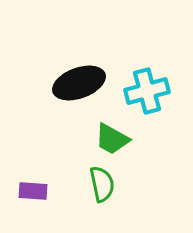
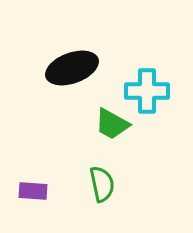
black ellipse: moved 7 px left, 15 px up
cyan cross: rotated 15 degrees clockwise
green trapezoid: moved 15 px up
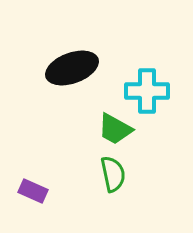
green trapezoid: moved 3 px right, 5 px down
green semicircle: moved 11 px right, 10 px up
purple rectangle: rotated 20 degrees clockwise
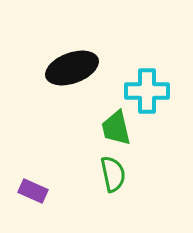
green trapezoid: moved 1 px right, 1 px up; rotated 48 degrees clockwise
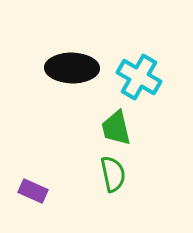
black ellipse: rotated 21 degrees clockwise
cyan cross: moved 8 px left, 14 px up; rotated 30 degrees clockwise
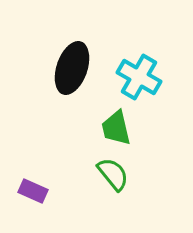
black ellipse: rotated 72 degrees counterclockwise
green semicircle: rotated 27 degrees counterclockwise
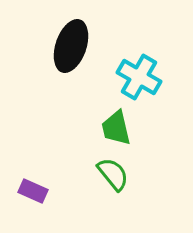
black ellipse: moved 1 px left, 22 px up
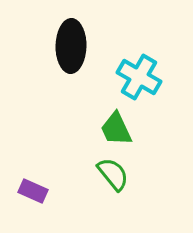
black ellipse: rotated 18 degrees counterclockwise
green trapezoid: moved 1 px down; rotated 12 degrees counterclockwise
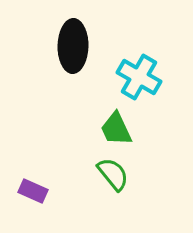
black ellipse: moved 2 px right
